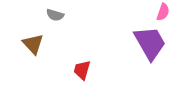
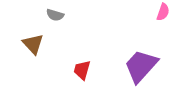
purple trapezoid: moved 9 px left, 23 px down; rotated 108 degrees counterclockwise
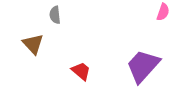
gray semicircle: rotated 66 degrees clockwise
purple trapezoid: moved 2 px right
red trapezoid: moved 1 px left, 1 px down; rotated 115 degrees clockwise
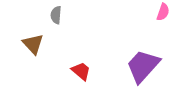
gray semicircle: moved 1 px right; rotated 12 degrees clockwise
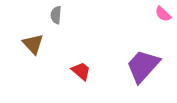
pink semicircle: moved 2 px down; rotated 114 degrees clockwise
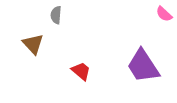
pink semicircle: moved 1 px right
purple trapezoid: rotated 75 degrees counterclockwise
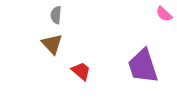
brown triangle: moved 19 px right
purple trapezoid: rotated 15 degrees clockwise
